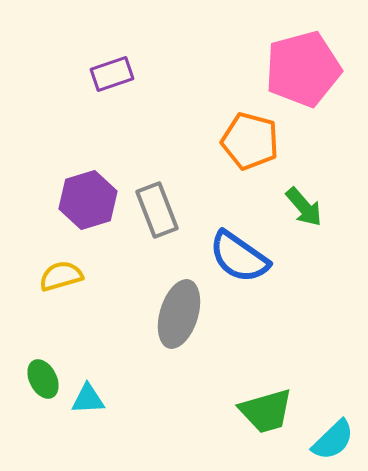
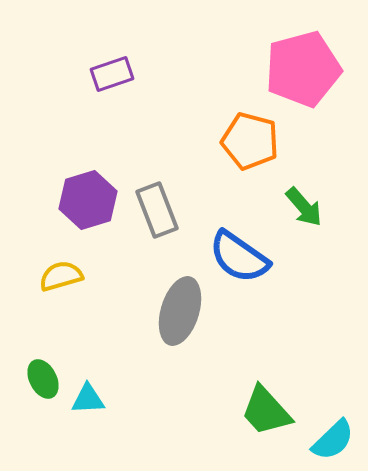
gray ellipse: moved 1 px right, 3 px up
green trapezoid: rotated 64 degrees clockwise
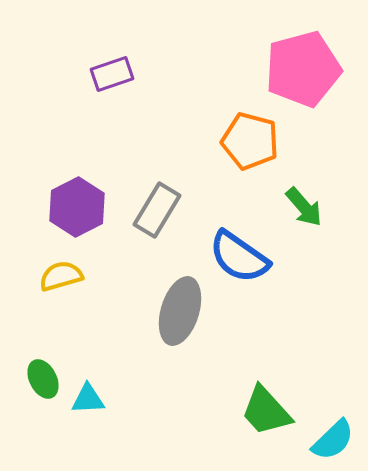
purple hexagon: moved 11 px left, 7 px down; rotated 10 degrees counterclockwise
gray rectangle: rotated 52 degrees clockwise
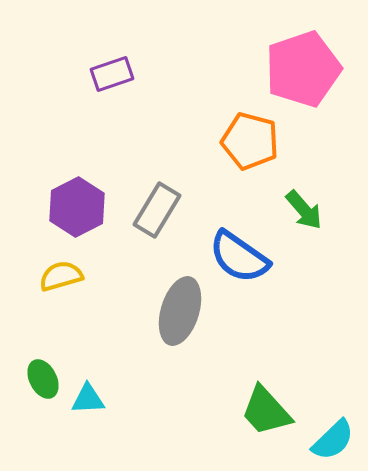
pink pentagon: rotated 4 degrees counterclockwise
green arrow: moved 3 px down
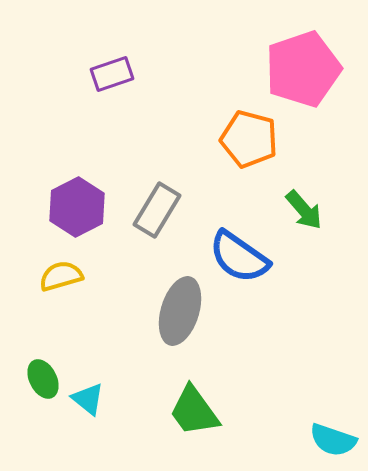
orange pentagon: moved 1 px left, 2 px up
cyan triangle: rotated 42 degrees clockwise
green trapezoid: moved 72 px left; rotated 6 degrees clockwise
cyan semicircle: rotated 63 degrees clockwise
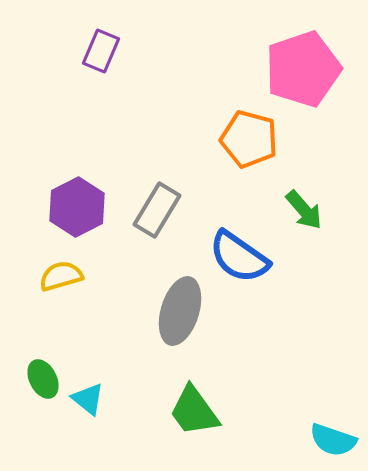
purple rectangle: moved 11 px left, 23 px up; rotated 48 degrees counterclockwise
